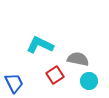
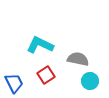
red square: moved 9 px left
cyan circle: moved 1 px right
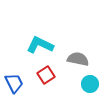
cyan circle: moved 3 px down
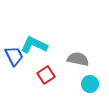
cyan L-shape: moved 6 px left
blue trapezoid: moved 27 px up
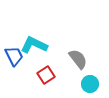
gray semicircle: rotated 40 degrees clockwise
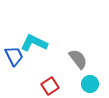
cyan L-shape: moved 2 px up
red square: moved 4 px right, 11 px down
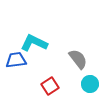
blue trapezoid: moved 2 px right, 4 px down; rotated 70 degrees counterclockwise
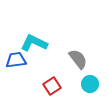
red square: moved 2 px right
